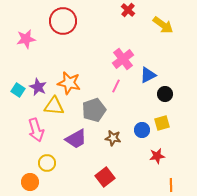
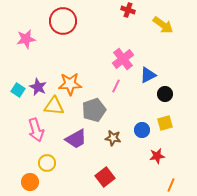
red cross: rotated 24 degrees counterclockwise
orange star: moved 1 px right, 1 px down; rotated 15 degrees counterclockwise
yellow square: moved 3 px right
orange line: rotated 24 degrees clockwise
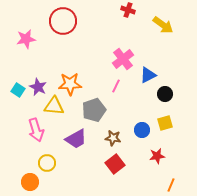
red square: moved 10 px right, 13 px up
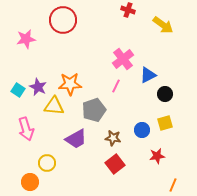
red circle: moved 1 px up
pink arrow: moved 10 px left, 1 px up
orange line: moved 2 px right
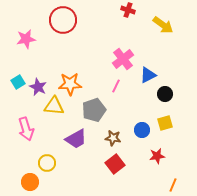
cyan square: moved 8 px up; rotated 24 degrees clockwise
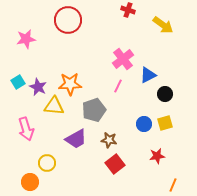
red circle: moved 5 px right
pink line: moved 2 px right
blue circle: moved 2 px right, 6 px up
brown star: moved 4 px left, 2 px down
